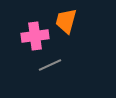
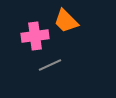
orange trapezoid: rotated 60 degrees counterclockwise
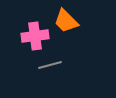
gray line: rotated 10 degrees clockwise
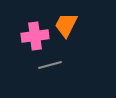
orange trapezoid: moved 4 px down; rotated 72 degrees clockwise
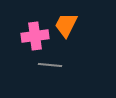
gray line: rotated 20 degrees clockwise
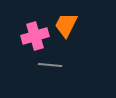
pink cross: rotated 8 degrees counterclockwise
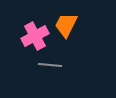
pink cross: rotated 12 degrees counterclockwise
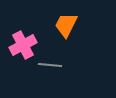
pink cross: moved 12 px left, 9 px down
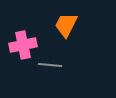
pink cross: rotated 16 degrees clockwise
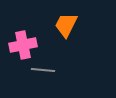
gray line: moved 7 px left, 5 px down
